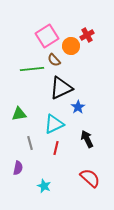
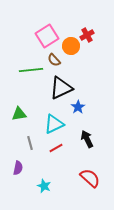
green line: moved 1 px left, 1 px down
red line: rotated 48 degrees clockwise
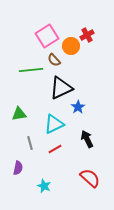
red line: moved 1 px left, 1 px down
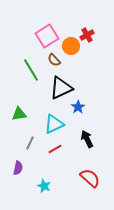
green line: rotated 65 degrees clockwise
gray line: rotated 40 degrees clockwise
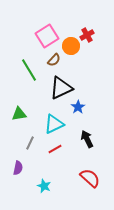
brown semicircle: rotated 96 degrees counterclockwise
green line: moved 2 px left
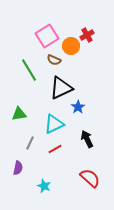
brown semicircle: rotated 72 degrees clockwise
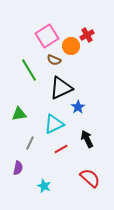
red line: moved 6 px right
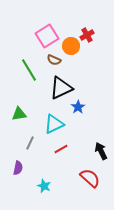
black arrow: moved 14 px right, 12 px down
